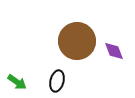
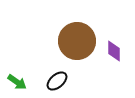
purple diamond: rotated 20 degrees clockwise
black ellipse: rotated 35 degrees clockwise
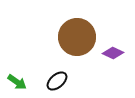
brown circle: moved 4 px up
purple diamond: moved 1 px left, 2 px down; rotated 65 degrees counterclockwise
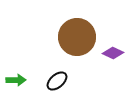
green arrow: moved 1 px left, 2 px up; rotated 36 degrees counterclockwise
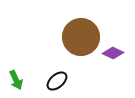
brown circle: moved 4 px right
green arrow: rotated 66 degrees clockwise
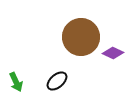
green arrow: moved 2 px down
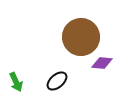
purple diamond: moved 11 px left, 10 px down; rotated 20 degrees counterclockwise
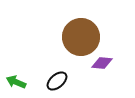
green arrow: rotated 138 degrees clockwise
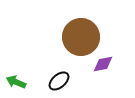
purple diamond: moved 1 px right, 1 px down; rotated 15 degrees counterclockwise
black ellipse: moved 2 px right
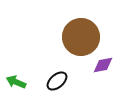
purple diamond: moved 1 px down
black ellipse: moved 2 px left
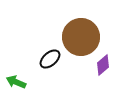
purple diamond: rotated 30 degrees counterclockwise
black ellipse: moved 7 px left, 22 px up
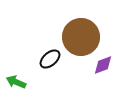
purple diamond: rotated 20 degrees clockwise
